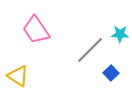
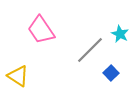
pink trapezoid: moved 5 px right
cyan star: rotated 24 degrees clockwise
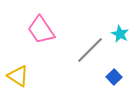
blue square: moved 3 px right, 4 px down
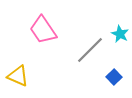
pink trapezoid: moved 2 px right
yellow triangle: rotated 10 degrees counterclockwise
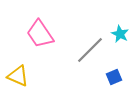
pink trapezoid: moved 3 px left, 4 px down
blue square: rotated 21 degrees clockwise
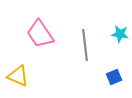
cyan star: rotated 18 degrees counterclockwise
gray line: moved 5 px left, 5 px up; rotated 52 degrees counterclockwise
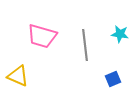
pink trapezoid: moved 2 px right, 2 px down; rotated 40 degrees counterclockwise
blue square: moved 1 px left, 2 px down
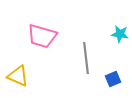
gray line: moved 1 px right, 13 px down
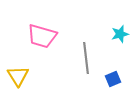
cyan star: rotated 24 degrees counterclockwise
yellow triangle: rotated 35 degrees clockwise
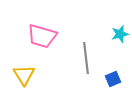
yellow triangle: moved 6 px right, 1 px up
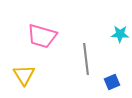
cyan star: rotated 18 degrees clockwise
gray line: moved 1 px down
blue square: moved 1 px left, 3 px down
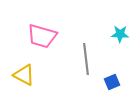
yellow triangle: rotated 30 degrees counterclockwise
